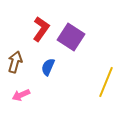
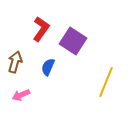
purple square: moved 2 px right, 4 px down
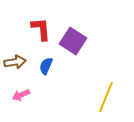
red L-shape: rotated 40 degrees counterclockwise
brown arrow: rotated 65 degrees clockwise
blue semicircle: moved 2 px left, 1 px up
yellow line: moved 15 px down
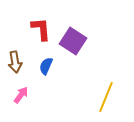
brown arrow: rotated 90 degrees clockwise
pink arrow: rotated 150 degrees clockwise
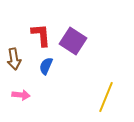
red L-shape: moved 6 px down
brown arrow: moved 1 px left, 3 px up
pink arrow: rotated 60 degrees clockwise
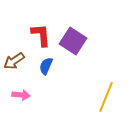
brown arrow: moved 2 px down; rotated 65 degrees clockwise
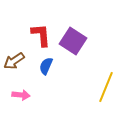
yellow line: moved 10 px up
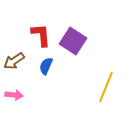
pink arrow: moved 7 px left
